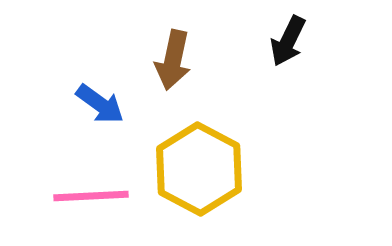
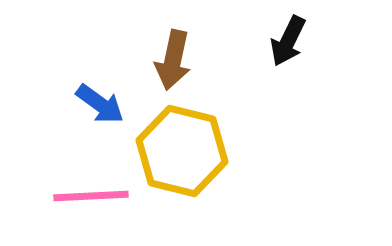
yellow hexagon: moved 17 px left, 18 px up; rotated 14 degrees counterclockwise
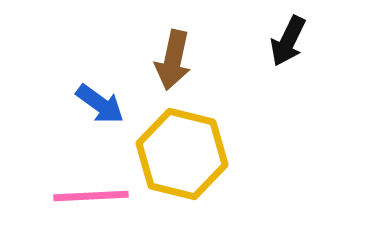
yellow hexagon: moved 3 px down
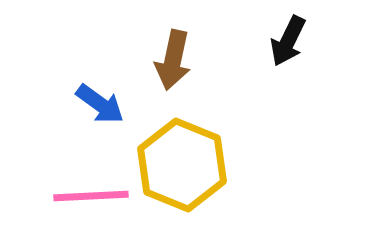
yellow hexagon: moved 11 px down; rotated 8 degrees clockwise
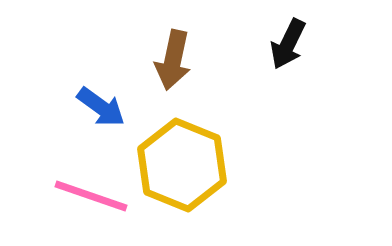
black arrow: moved 3 px down
blue arrow: moved 1 px right, 3 px down
pink line: rotated 22 degrees clockwise
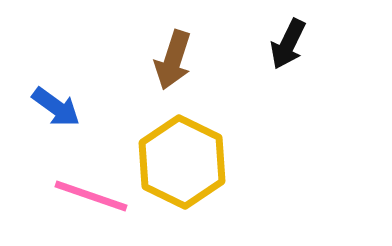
brown arrow: rotated 6 degrees clockwise
blue arrow: moved 45 px left
yellow hexagon: moved 3 px up; rotated 4 degrees clockwise
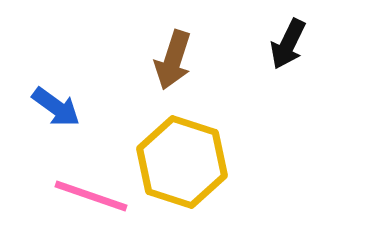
yellow hexagon: rotated 8 degrees counterclockwise
